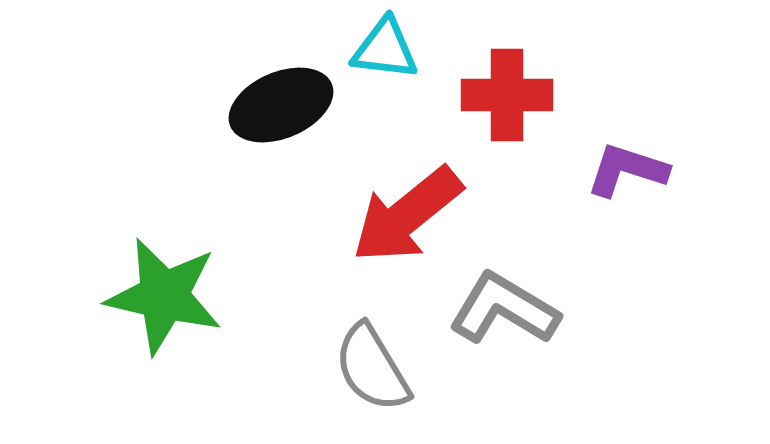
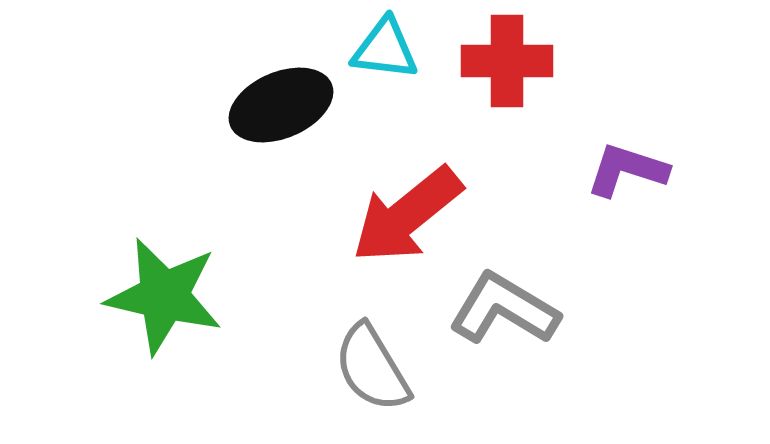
red cross: moved 34 px up
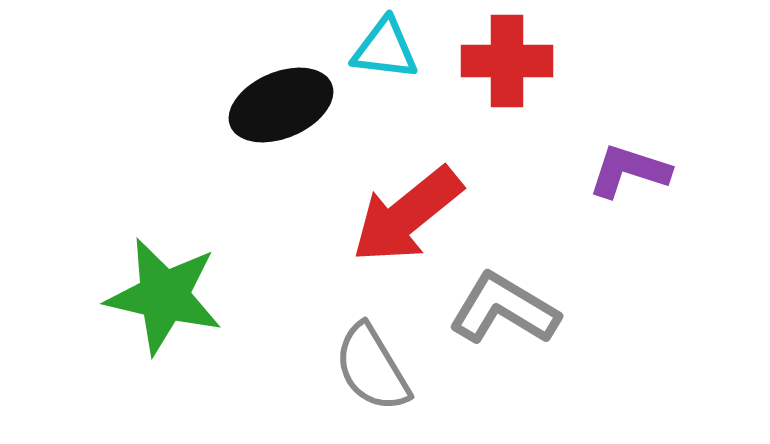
purple L-shape: moved 2 px right, 1 px down
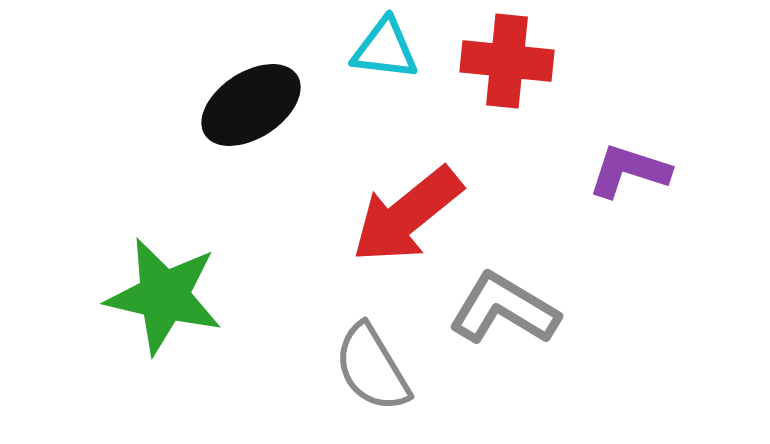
red cross: rotated 6 degrees clockwise
black ellipse: moved 30 px left; rotated 10 degrees counterclockwise
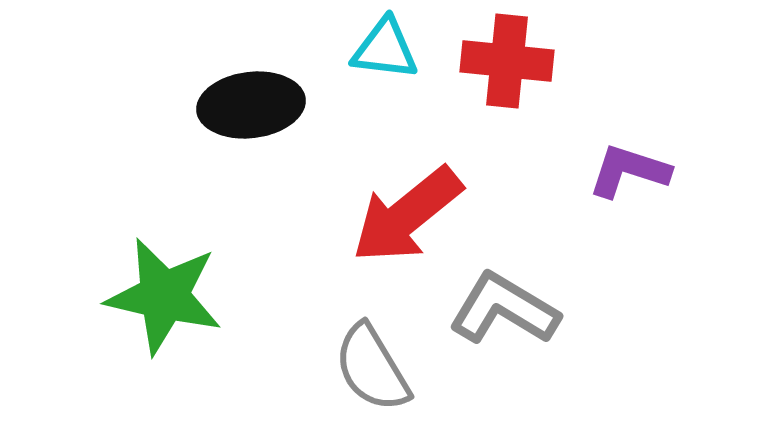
black ellipse: rotated 26 degrees clockwise
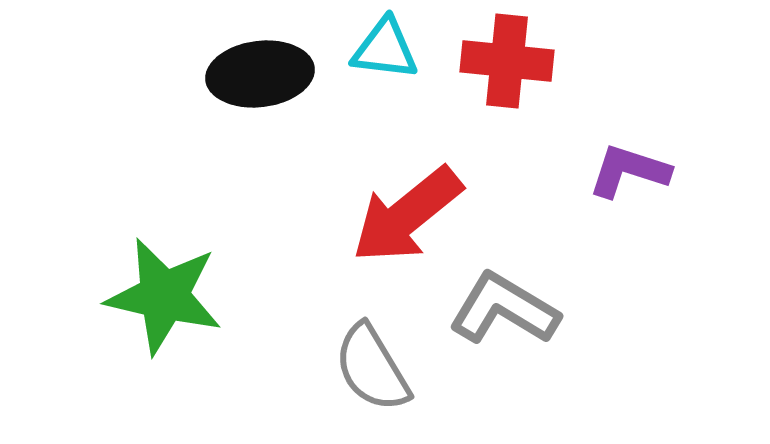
black ellipse: moved 9 px right, 31 px up
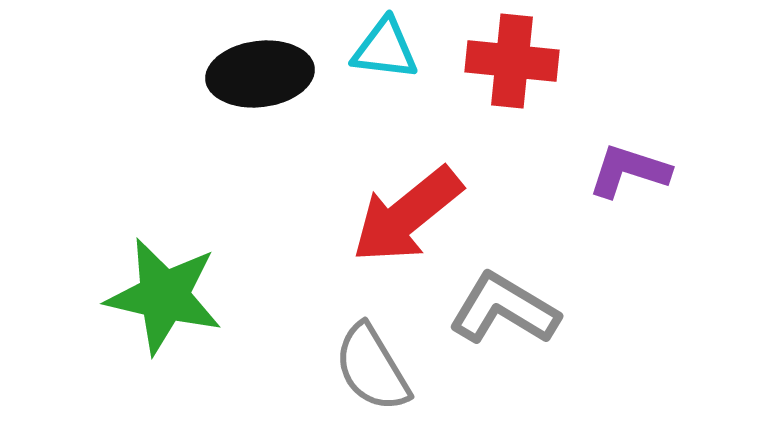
red cross: moved 5 px right
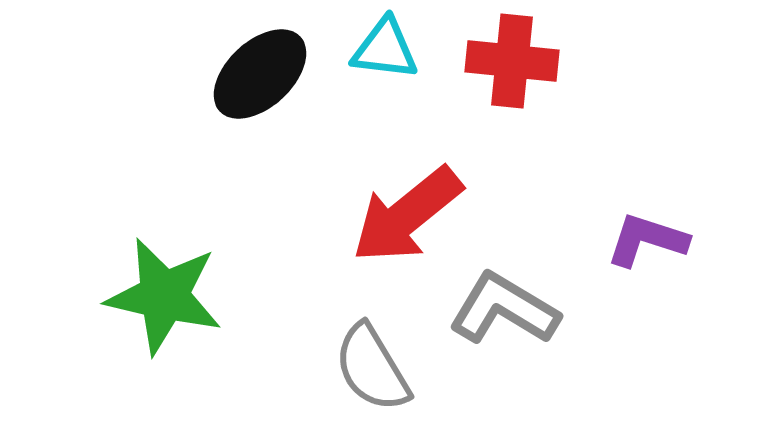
black ellipse: rotated 36 degrees counterclockwise
purple L-shape: moved 18 px right, 69 px down
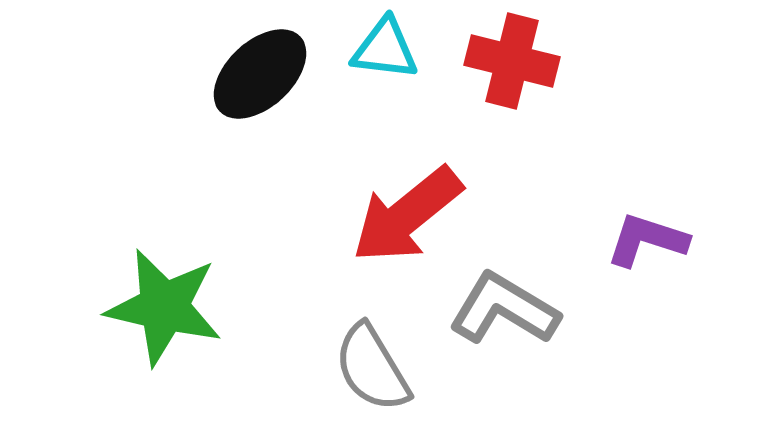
red cross: rotated 8 degrees clockwise
green star: moved 11 px down
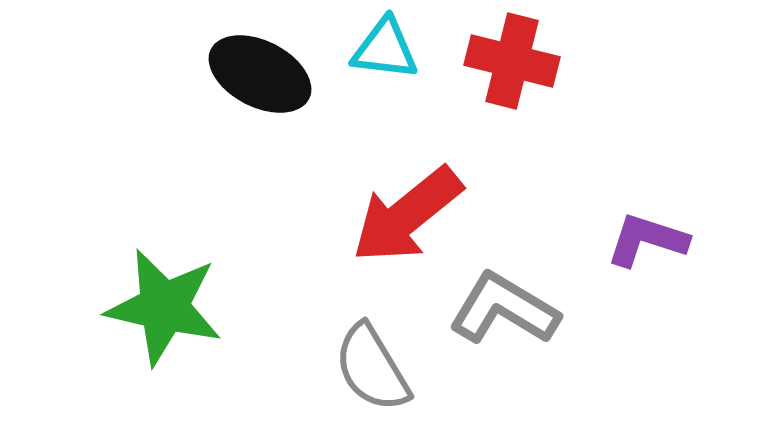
black ellipse: rotated 70 degrees clockwise
